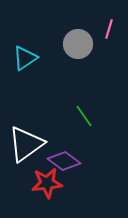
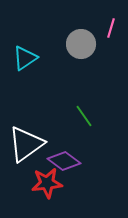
pink line: moved 2 px right, 1 px up
gray circle: moved 3 px right
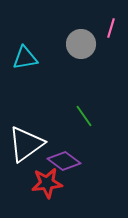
cyan triangle: rotated 24 degrees clockwise
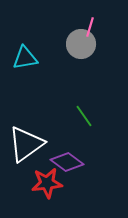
pink line: moved 21 px left, 1 px up
purple diamond: moved 3 px right, 1 px down
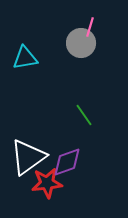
gray circle: moved 1 px up
green line: moved 1 px up
white triangle: moved 2 px right, 13 px down
purple diamond: rotated 56 degrees counterclockwise
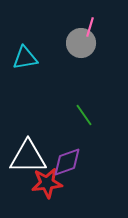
white triangle: rotated 36 degrees clockwise
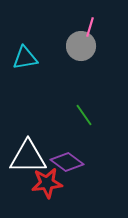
gray circle: moved 3 px down
purple diamond: rotated 56 degrees clockwise
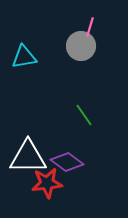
cyan triangle: moved 1 px left, 1 px up
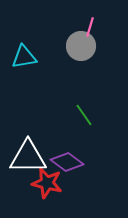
red star: rotated 20 degrees clockwise
